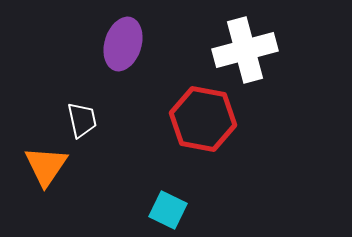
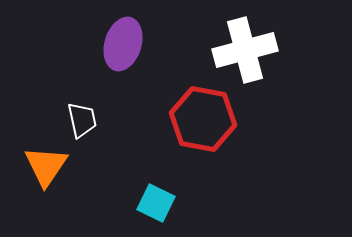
cyan square: moved 12 px left, 7 px up
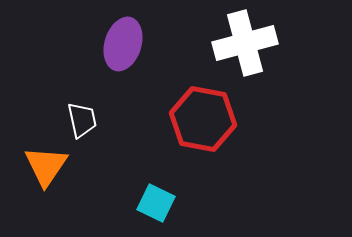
white cross: moved 7 px up
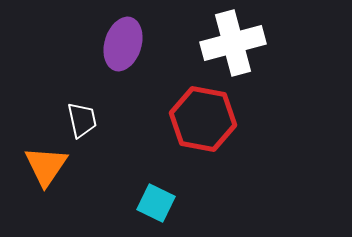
white cross: moved 12 px left
